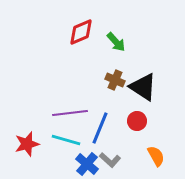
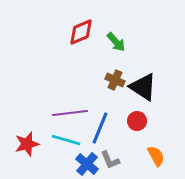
gray L-shape: rotated 25 degrees clockwise
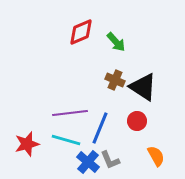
blue cross: moved 1 px right, 2 px up
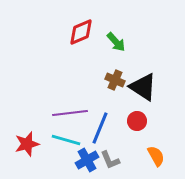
blue cross: moved 1 px left, 2 px up; rotated 20 degrees clockwise
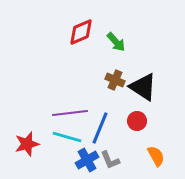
cyan line: moved 1 px right, 3 px up
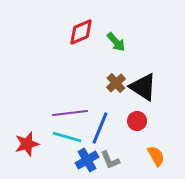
brown cross: moved 1 px right, 3 px down; rotated 24 degrees clockwise
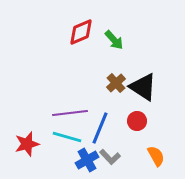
green arrow: moved 2 px left, 2 px up
gray L-shape: moved 3 px up; rotated 20 degrees counterclockwise
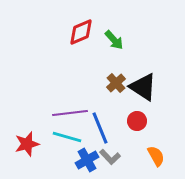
blue line: rotated 44 degrees counterclockwise
